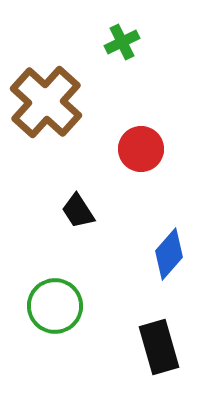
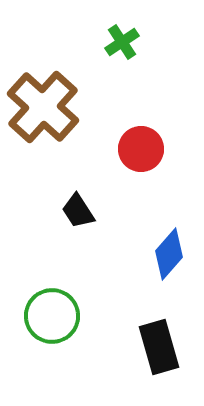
green cross: rotated 8 degrees counterclockwise
brown cross: moved 3 px left, 5 px down
green circle: moved 3 px left, 10 px down
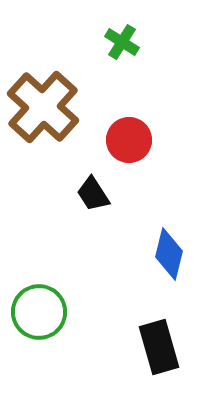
green cross: rotated 24 degrees counterclockwise
red circle: moved 12 px left, 9 px up
black trapezoid: moved 15 px right, 17 px up
blue diamond: rotated 27 degrees counterclockwise
green circle: moved 13 px left, 4 px up
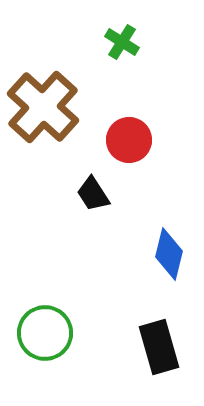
green circle: moved 6 px right, 21 px down
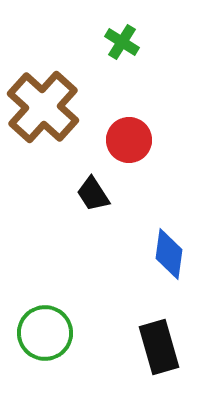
blue diamond: rotated 6 degrees counterclockwise
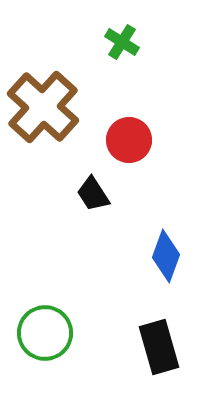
blue diamond: moved 3 px left, 2 px down; rotated 12 degrees clockwise
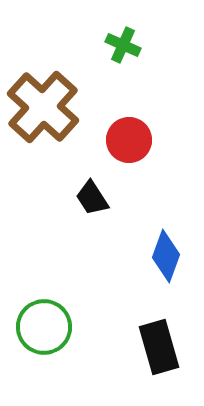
green cross: moved 1 px right, 3 px down; rotated 8 degrees counterclockwise
black trapezoid: moved 1 px left, 4 px down
green circle: moved 1 px left, 6 px up
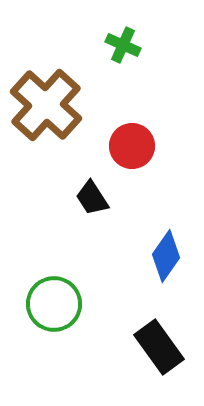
brown cross: moved 3 px right, 2 px up
red circle: moved 3 px right, 6 px down
blue diamond: rotated 15 degrees clockwise
green circle: moved 10 px right, 23 px up
black rectangle: rotated 20 degrees counterclockwise
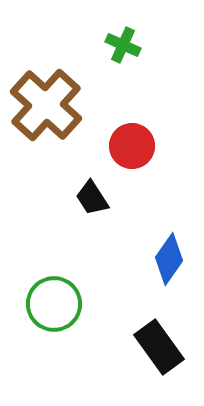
blue diamond: moved 3 px right, 3 px down
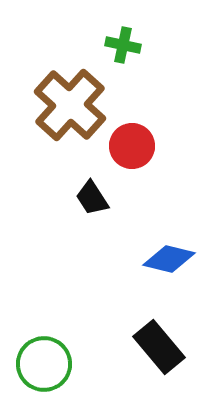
green cross: rotated 12 degrees counterclockwise
brown cross: moved 24 px right
blue diamond: rotated 69 degrees clockwise
green circle: moved 10 px left, 60 px down
black rectangle: rotated 4 degrees counterclockwise
